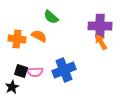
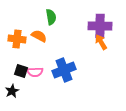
green semicircle: rotated 140 degrees counterclockwise
black star: moved 4 px down
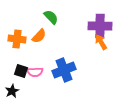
green semicircle: rotated 35 degrees counterclockwise
orange semicircle: rotated 105 degrees clockwise
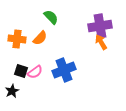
purple cross: rotated 10 degrees counterclockwise
orange semicircle: moved 1 px right, 2 px down
pink semicircle: rotated 35 degrees counterclockwise
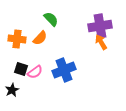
green semicircle: moved 2 px down
black square: moved 2 px up
black star: moved 1 px up
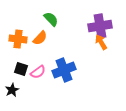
orange cross: moved 1 px right
pink semicircle: moved 3 px right
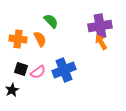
green semicircle: moved 2 px down
orange semicircle: moved 1 px down; rotated 70 degrees counterclockwise
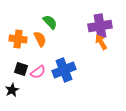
green semicircle: moved 1 px left, 1 px down
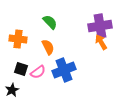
orange semicircle: moved 8 px right, 8 px down
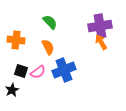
orange cross: moved 2 px left, 1 px down
black square: moved 2 px down
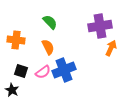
orange arrow: moved 10 px right, 6 px down; rotated 56 degrees clockwise
pink semicircle: moved 5 px right
black star: rotated 16 degrees counterclockwise
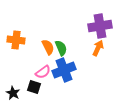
green semicircle: moved 11 px right, 26 px down; rotated 21 degrees clockwise
orange arrow: moved 13 px left
black square: moved 13 px right, 16 px down
black star: moved 1 px right, 3 px down
